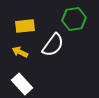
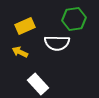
yellow rectangle: rotated 18 degrees counterclockwise
white semicircle: moved 4 px right, 2 px up; rotated 55 degrees clockwise
white rectangle: moved 16 px right
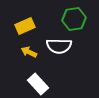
white semicircle: moved 2 px right, 3 px down
yellow arrow: moved 9 px right
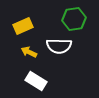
yellow rectangle: moved 2 px left
white rectangle: moved 2 px left, 3 px up; rotated 15 degrees counterclockwise
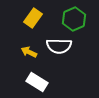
green hexagon: rotated 15 degrees counterclockwise
yellow rectangle: moved 10 px right, 8 px up; rotated 30 degrees counterclockwise
white rectangle: moved 1 px right, 1 px down
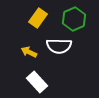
yellow rectangle: moved 5 px right
white rectangle: rotated 15 degrees clockwise
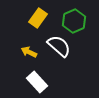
green hexagon: moved 2 px down
white semicircle: rotated 140 degrees counterclockwise
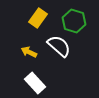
green hexagon: rotated 20 degrees counterclockwise
white rectangle: moved 2 px left, 1 px down
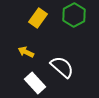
green hexagon: moved 6 px up; rotated 15 degrees clockwise
white semicircle: moved 3 px right, 21 px down
yellow arrow: moved 3 px left
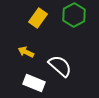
white semicircle: moved 2 px left, 1 px up
white rectangle: moved 1 px left; rotated 25 degrees counterclockwise
